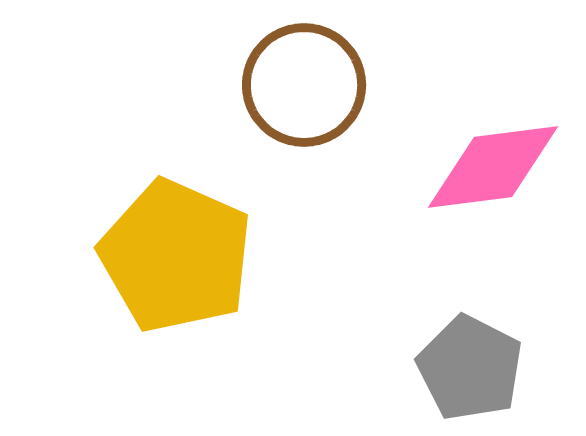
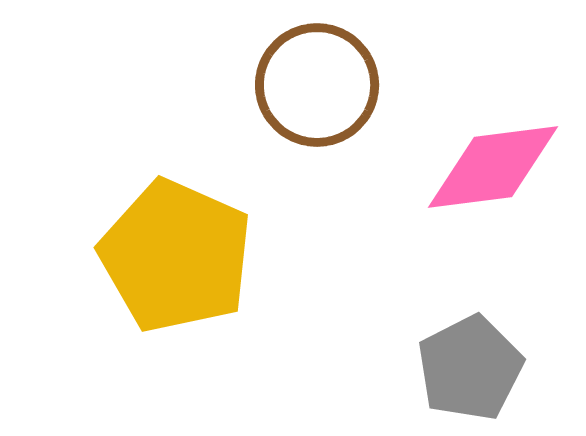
brown circle: moved 13 px right
gray pentagon: rotated 18 degrees clockwise
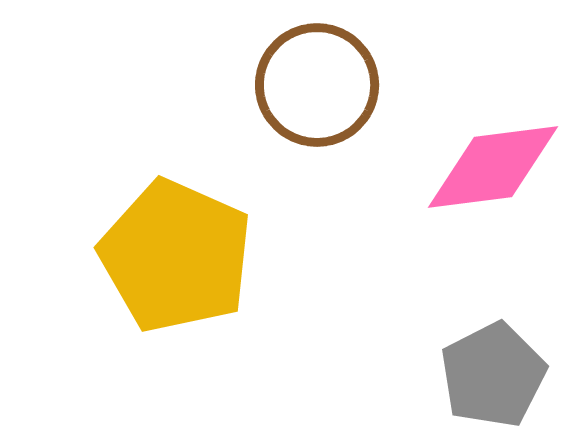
gray pentagon: moved 23 px right, 7 px down
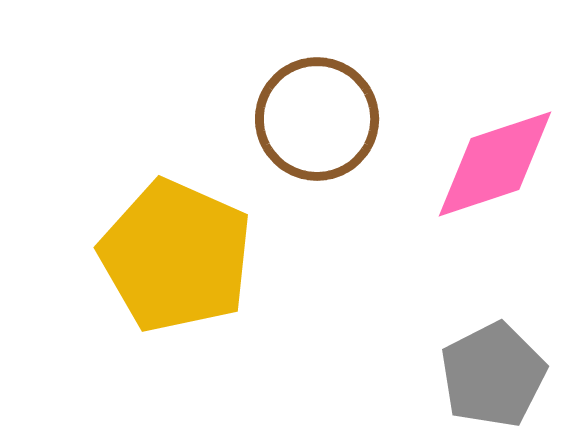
brown circle: moved 34 px down
pink diamond: moved 2 px right, 3 px up; rotated 11 degrees counterclockwise
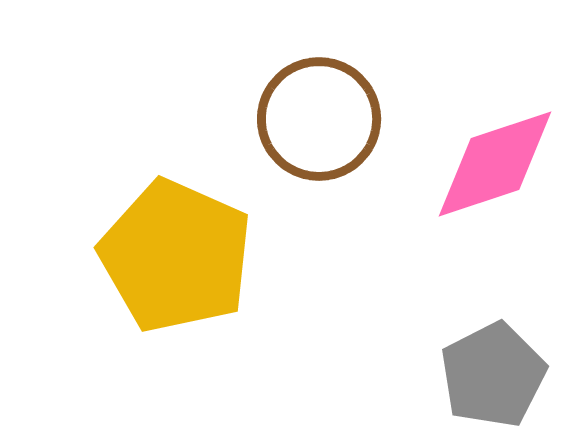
brown circle: moved 2 px right
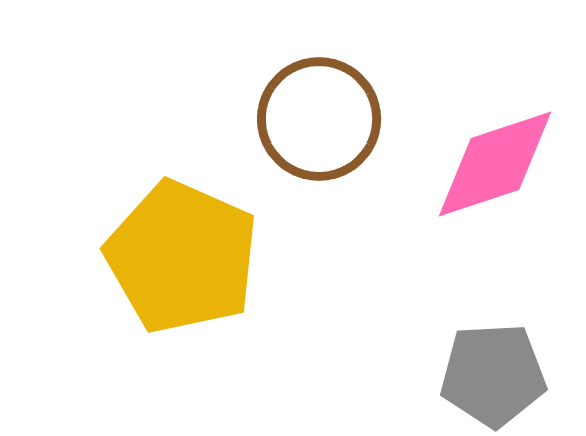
yellow pentagon: moved 6 px right, 1 px down
gray pentagon: rotated 24 degrees clockwise
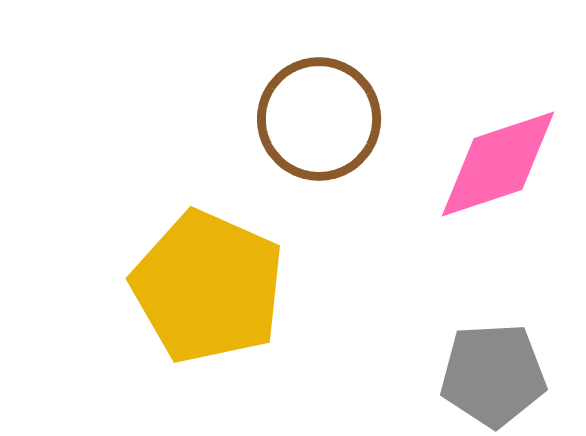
pink diamond: moved 3 px right
yellow pentagon: moved 26 px right, 30 px down
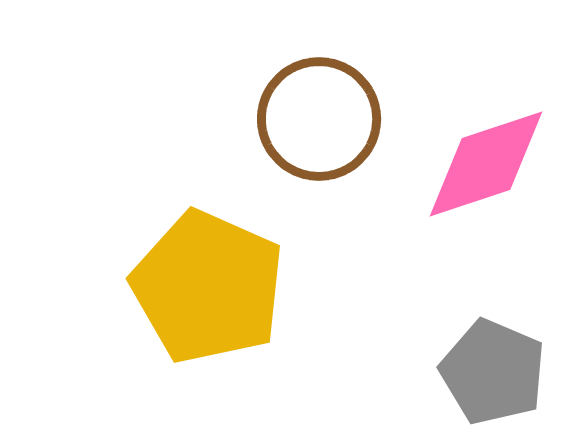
pink diamond: moved 12 px left
gray pentagon: moved 3 px up; rotated 26 degrees clockwise
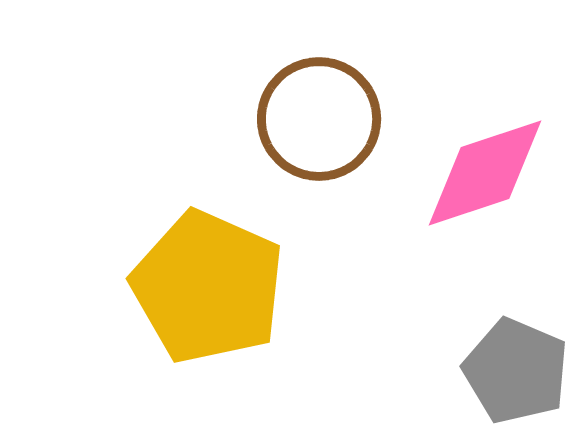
pink diamond: moved 1 px left, 9 px down
gray pentagon: moved 23 px right, 1 px up
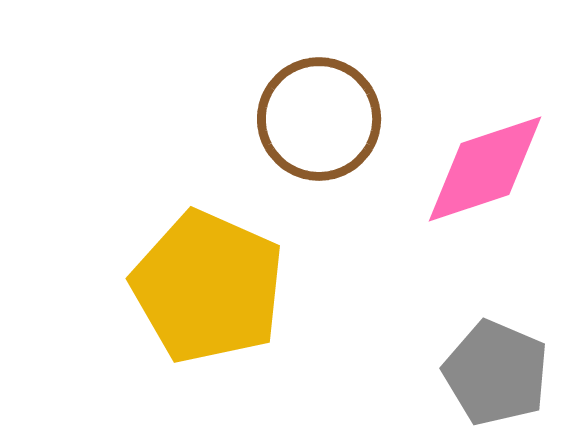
pink diamond: moved 4 px up
gray pentagon: moved 20 px left, 2 px down
